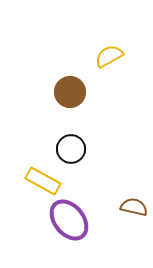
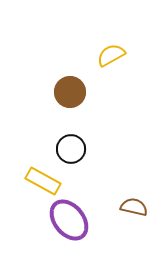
yellow semicircle: moved 2 px right, 1 px up
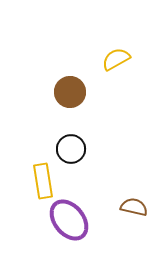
yellow semicircle: moved 5 px right, 4 px down
yellow rectangle: rotated 52 degrees clockwise
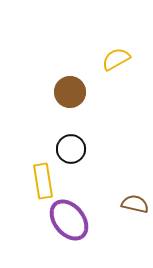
brown semicircle: moved 1 px right, 3 px up
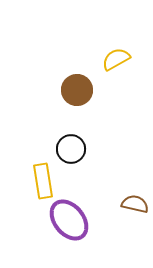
brown circle: moved 7 px right, 2 px up
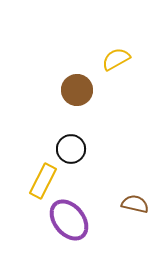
yellow rectangle: rotated 36 degrees clockwise
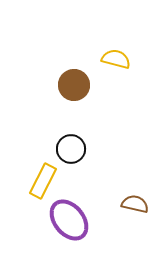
yellow semicircle: rotated 44 degrees clockwise
brown circle: moved 3 px left, 5 px up
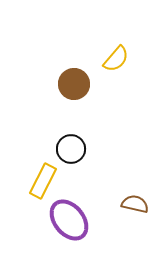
yellow semicircle: rotated 116 degrees clockwise
brown circle: moved 1 px up
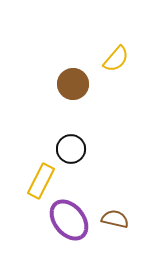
brown circle: moved 1 px left
yellow rectangle: moved 2 px left
brown semicircle: moved 20 px left, 15 px down
